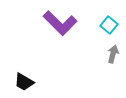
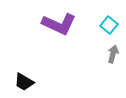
purple L-shape: moved 1 px left, 1 px down; rotated 20 degrees counterclockwise
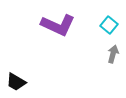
purple L-shape: moved 1 px left, 1 px down
black trapezoid: moved 8 px left
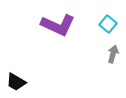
cyan square: moved 1 px left, 1 px up
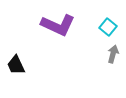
cyan square: moved 3 px down
black trapezoid: moved 17 px up; rotated 35 degrees clockwise
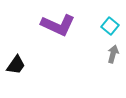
cyan square: moved 2 px right, 1 px up
black trapezoid: rotated 120 degrees counterclockwise
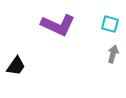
cyan square: moved 2 px up; rotated 24 degrees counterclockwise
black trapezoid: moved 1 px down
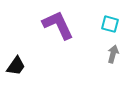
purple L-shape: rotated 140 degrees counterclockwise
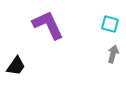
purple L-shape: moved 10 px left
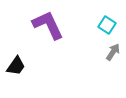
cyan square: moved 3 px left, 1 px down; rotated 18 degrees clockwise
gray arrow: moved 2 px up; rotated 18 degrees clockwise
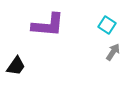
purple L-shape: rotated 120 degrees clockwise
